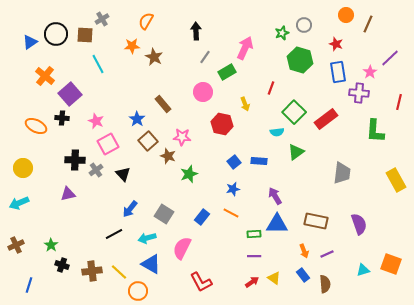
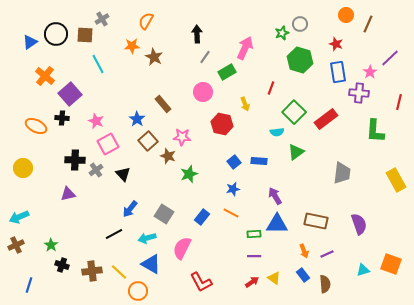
gray circle at (304, 25): moved 4 px left, 1 px up
black arrow at (196, 31): moved 1 px right, 3 px down
cyan arrow at (19, 203): moved 14 px down
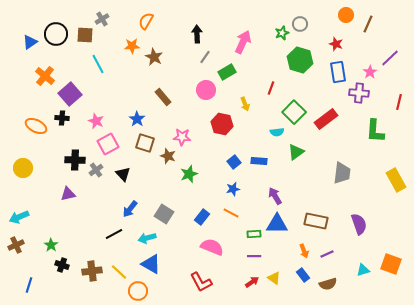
pink arrow at (245, 48): moved 2 px left, 6 px up
pink circle at (203, 92): moved 3 px right, 2 px up
brown rectangle at (163, 104): moved 7 px up
brown square at (148, 141): moved 3 px left, 2 px down; rotated 30 degrees counterclockwise
pink semicircle at (182, 248): moved 30 px right, 1 px up; rotated 85 degrees clockwise
brown semicircle at (325, 284): moved 3 px right; rotated 78 degrees clockwise
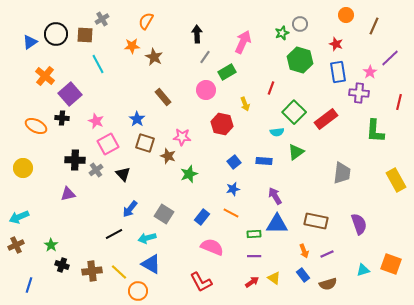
brown line at (368, 24): moved 6 px right, 2 px down
blue rectangle at (259, 161): moved 5 px right
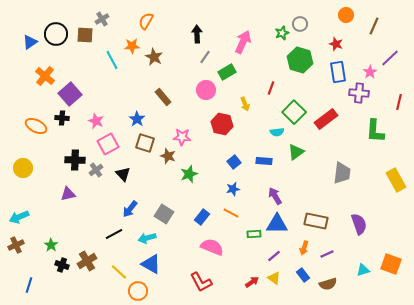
cyan line at (98, 64): moved 14 px right, 4 px up
orange arrow at (304, 251): moved 3 px up; rotated 40 degrees clockwise
purple line at (254, 256): moved 20 px right; rotated 40 degrees counterclockwise
brown cross at (92, 271): moved 5 px left, 10 px up; rotated 24 degrees counterclockwise
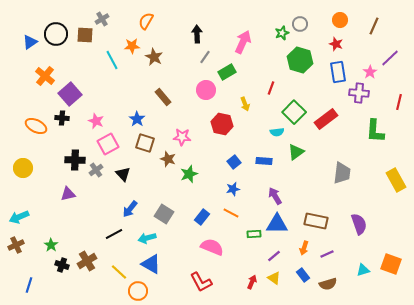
orange circle at (346, 15): moved 6 px left, 5 px down
brown star at (168, 156): moved 3 px down
red arrow at (252, 282): rotated 32 degrees counterclockwise
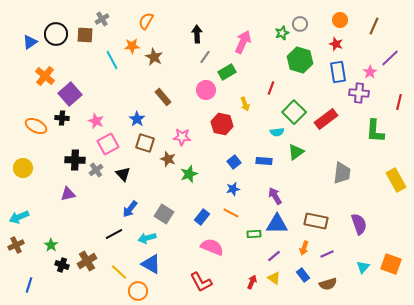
cyan triangle at (363, 270): moved 3 px up; rotated 32 degrees counterclockwise
